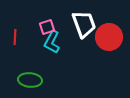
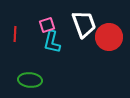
pink square: moved 2 px up
red line: moved 3 px up
cyan L-shape: rotated 15 degrees counterclockwise
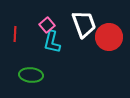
pink square: rotated 21 degrees counterclockwise
green ellipse: moved 1 px right, 5 px up
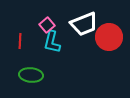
white trapezoid: rotated 88 degrees clockwise
red line: moved 5 px right, 7 px down
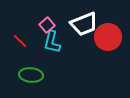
red circle: moved 1 px left
red line: rotated 49 degrees counterclockwise
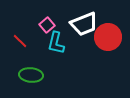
cyan L-shape: moved 4 px right, 1 px down
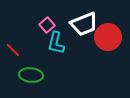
red line: moved 7 px left, 9 px down
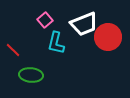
pink square: moved 2 px left, 5 px up
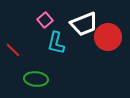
green ellipse: moved 5 px right, 4 px down
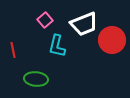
red circle: moved 4 px right, 3 px down
cyan L-shape: moved 1 px right, 3 px down
red line: rotated 35 degrees clockwise
